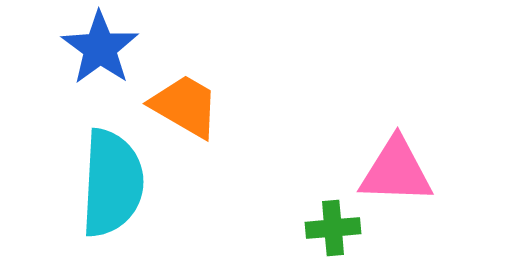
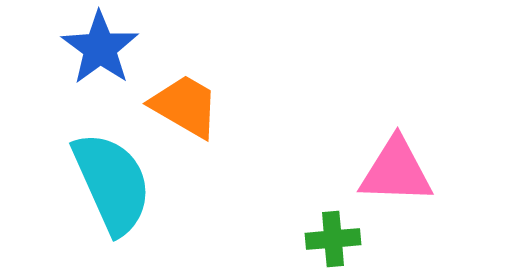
cyan semicircle: rotated 27 degrees counterclockwise
green cross: moved 11 px down
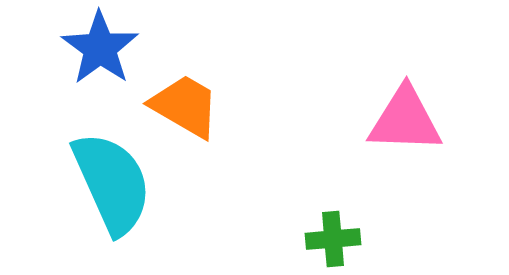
pink triangle: moved 9 px right, 51 px up
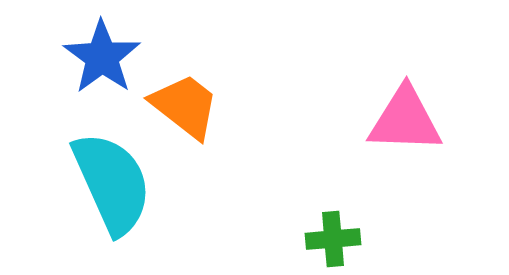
blue star: moved 2 px right, 9 px down
orange trapezoid: rotated 8 degrees clockwise
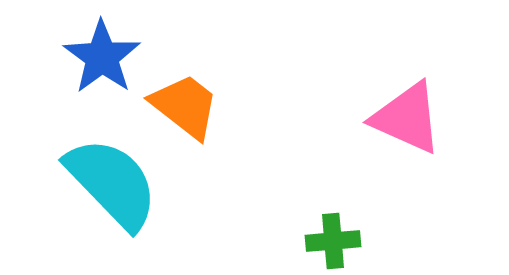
pink triangle: moved 2 px right, 2 px up; rotated 22 degrees clockwise
cyan semicircle: rotated 20 degrees counterclockwise
green cross: moved 2 px down
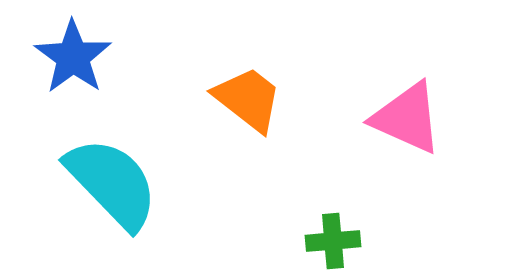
blue star: moved 29 px left
orange trapezoid: moved 63 px right, 7 px up
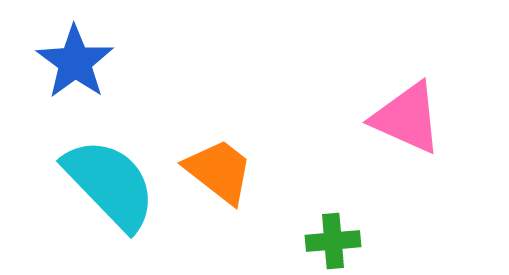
blue star: moved 2 px right, 5 px down
orange trapezoid: moved 29 px left, 72 px down
cyan semicircle: moved 2 px left, 1 px down
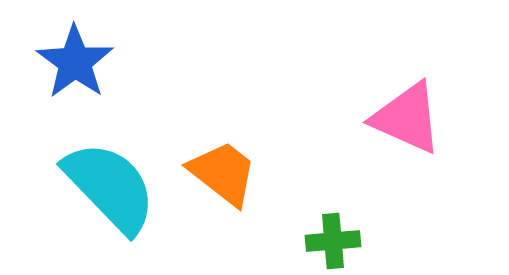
orange trapezoid: moved 4 px right, 2 px down
cyan semicircle: moved 3 px down
